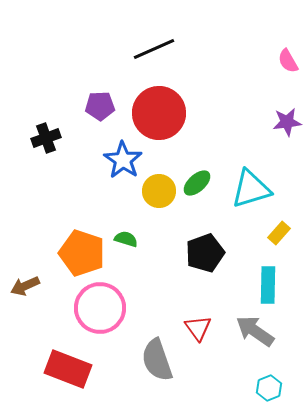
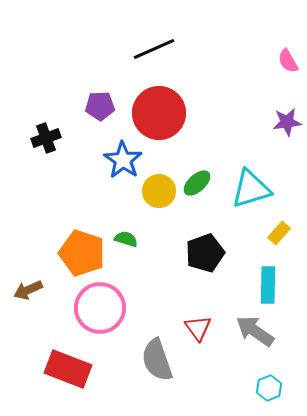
brown arrow: moved 3 px right, 4 px down
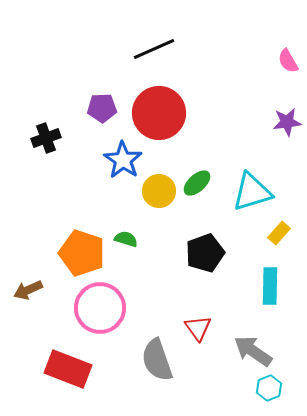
purple pentagon: moved 2 px right, 2 px down
cyan triangle: moved 1 px right, 3 px down
cyan rectangle: moved 2 px right, 1 px down
gray arrow: moved 2 px left, 20 px down
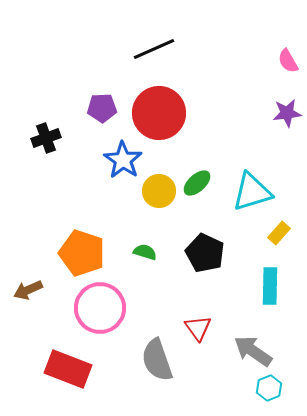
purple star: moved 9 px up
green semicircle: moved 19 px right, 13 px down
black pentagon: rotated 27 degrees counterclockwise
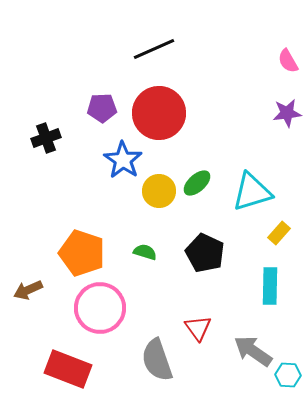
cyan hexagon: moved 19 px right, 13 px up; rotated 25 degrees clockwise
